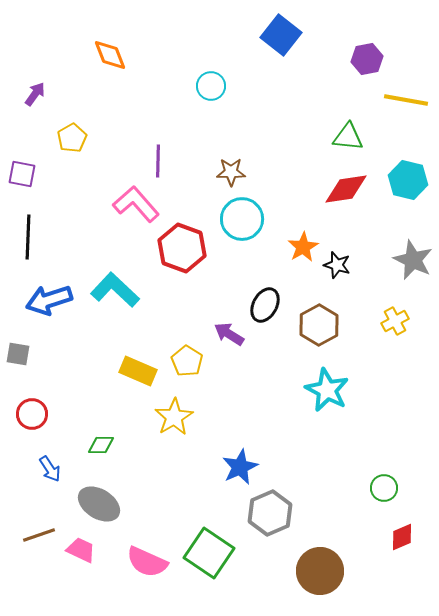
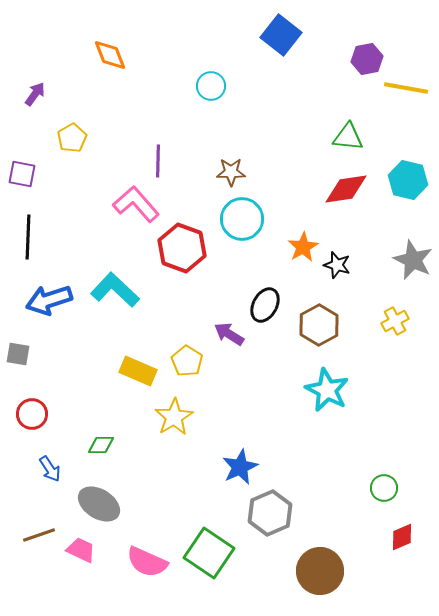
yellow line at (406, 100): moved 12 px up
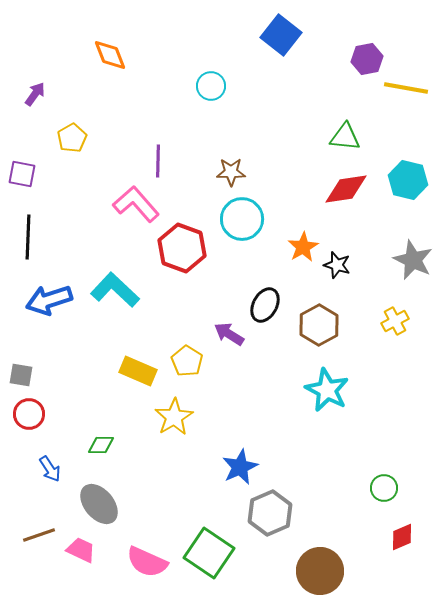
green triangle at (348, 137): moved 3 px left
gray square at (18, 354): moved 3 px right, 21 px down
red circle at (32, 414): moved 3 px left
gray ellipse at (99, 504): rotated 18 degrees clockwise
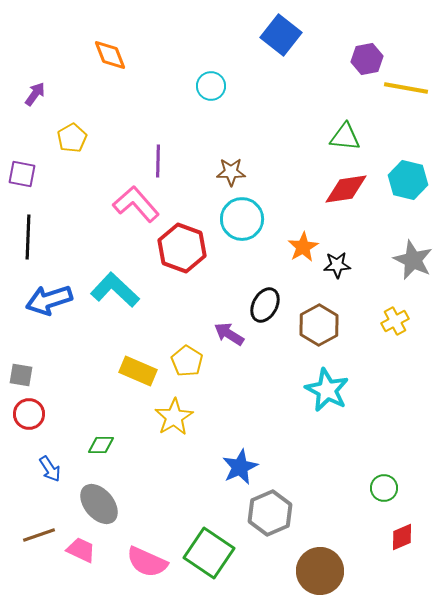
black star at (337, 265): rotated 20 degrees counterclockwise
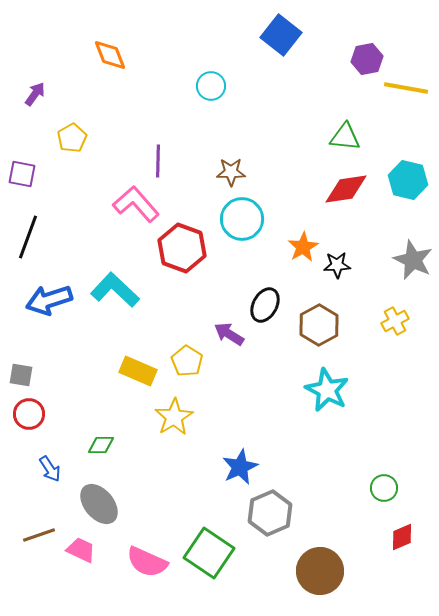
black line at (28, 237): rotated 18 degrees clockwise
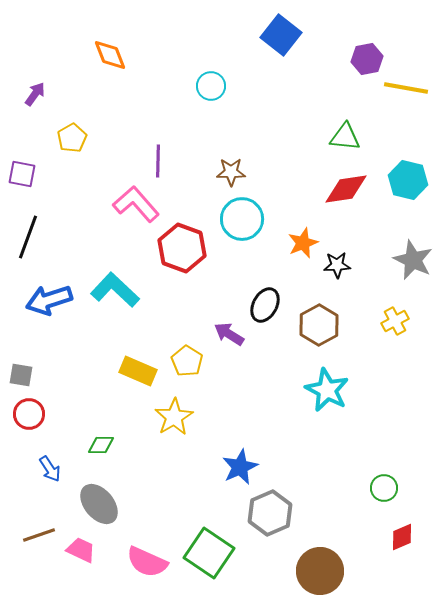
orange star at (303, 247): moved 4 px up; rotated 8 degrees clockwise
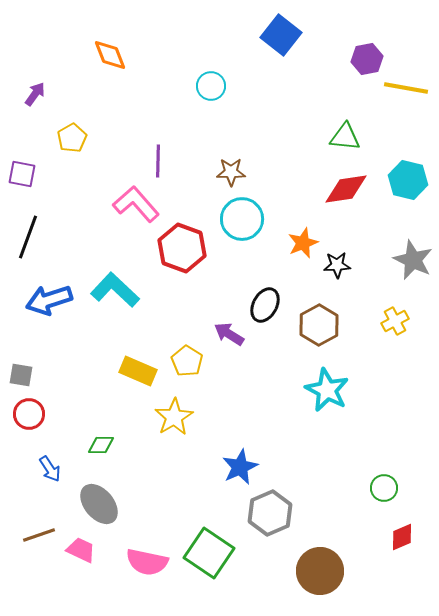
pink semicircle at (147, 562): rotated 12 degrees counterclockwise
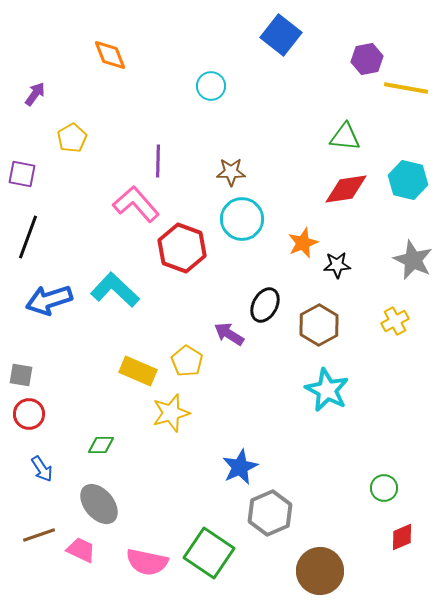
yellow star at (174, 417): moved 3 px left, 4 px up; rotated 15 degrees clockwise
blue arrow at (50, 469): moved 8 px left
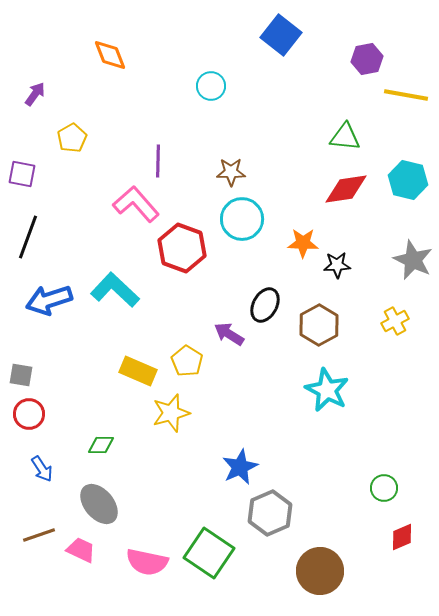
yellow line at (406, 88): moved 7 px down
orange star at (303, 243): rotated 24 degrees clockwise
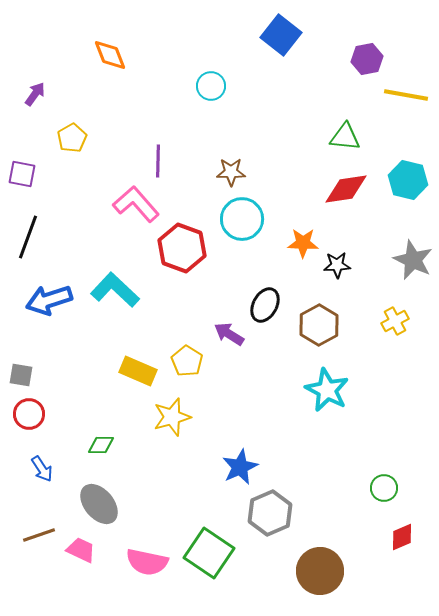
yellow star at (171, 413): moved 1 px right, 4 px down
